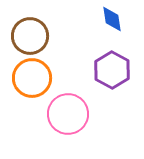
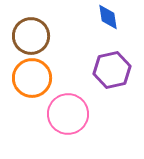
blue diamond: moved 4 px left, 2 px up
brown circle: moved 1 px right
purple hexagon: rotated 18 degrees clockwise
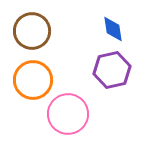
blue diamond: moved 5 px right, 12 px down
brown circle: moved 1 px right, 5 px up
orange circle: moved 1 px right, 2 px down
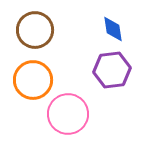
brown circle: moved 3 px right, 1 px up
purple hexagon: rotated 6 degrees clockwise
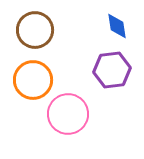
blue diamond: moved 4 px right, 3 px up
